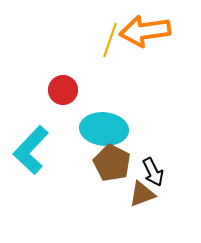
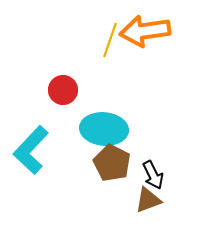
black arrow: moved 3 px down
brown triangle: moved 6 px right, 6 px down
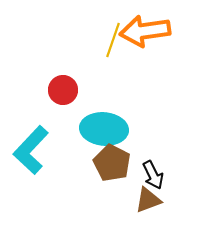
yellow line: moved 3 px right
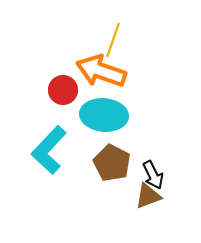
orange arrow: moved 44 px left, 40 px down; rotated 27 degrees clockwise
cyan ellipse: moved 14 px up
cyan L-shape: moved 18 px right
brown triangle: moved 4 px up
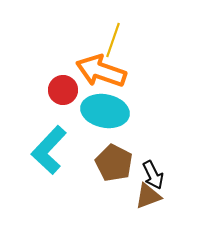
cyan ellipse: moved 1 px right, 4 px up; rotated 6 degrees clockwise
brown pentagon: moved 2 px right
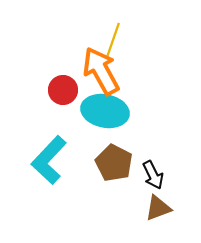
orange arrow: rotated 42 degrees clockwise
cyan L-shape: moved 10 px down
brown triangle: moved 10 px right, 12 px down
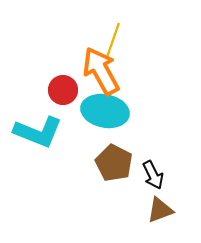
cyan L-shape: moved 11 px left, 28 px up; rotated 111 degrees counterclockwise
brown triangle: moved 2 px right, 2 px down
